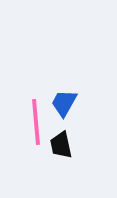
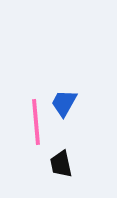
black trapezoid: moved 19 px down
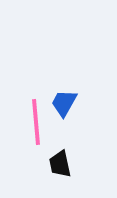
black trapezoid: moved 1 px left
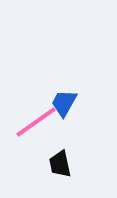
pink line: rotated 60 degrees clockwise
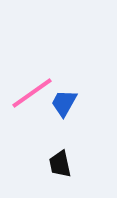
pink line: moved 4 px left, 29 px up
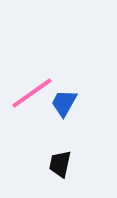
black trapezoid: rotated 24 degrees clockwise
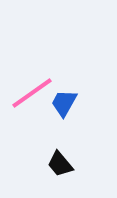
black trapezoid: rotated 52 degrees counterclockwise
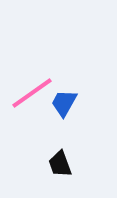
black trapezoid: rotated 20 degrees clockwise
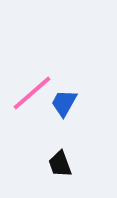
pink line: rotated 6 degrees counterclockwise
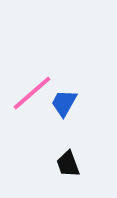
black trapezoid: moved 8 px right
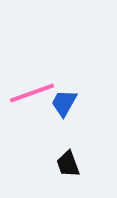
pink line: rotated 21 degrees clockwise
